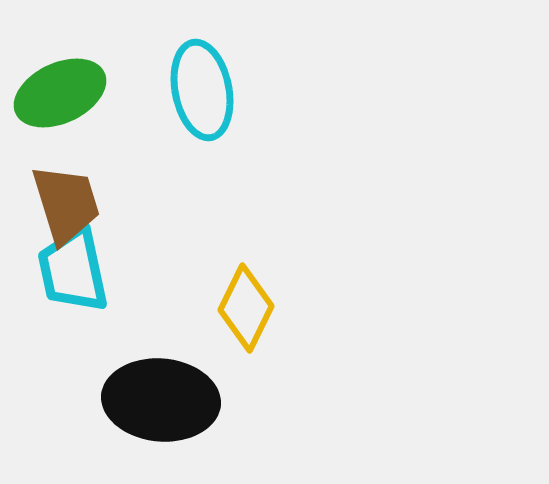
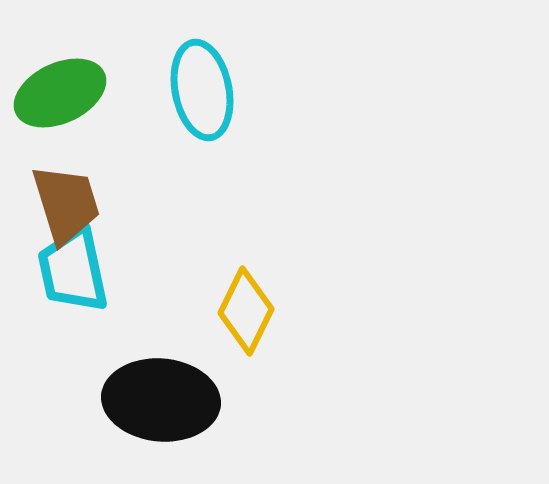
yellow diamond: moved 3 px down
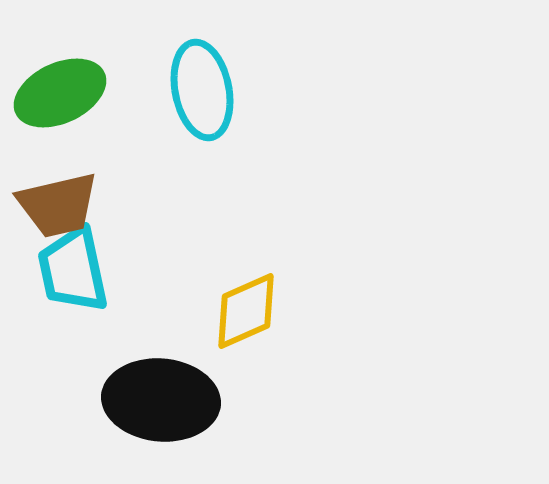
brown trapezoid: moved 8 px left, 1 px down; rotated 94 degrees clockwise
yellow diamond: rotated 40 degrees clockwise
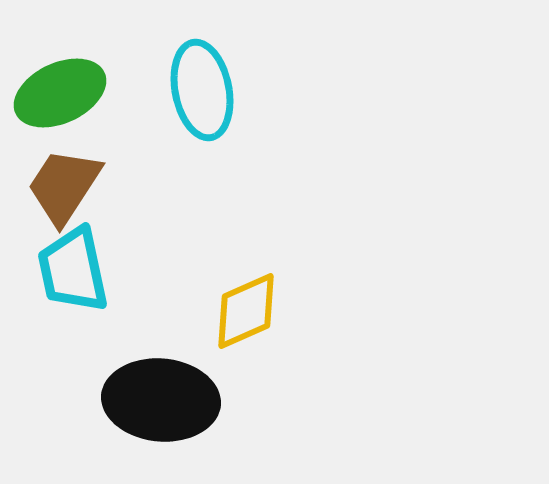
brown trapezoid: moved 6 px right, 19 px up; rotated 136 degrees clockwise
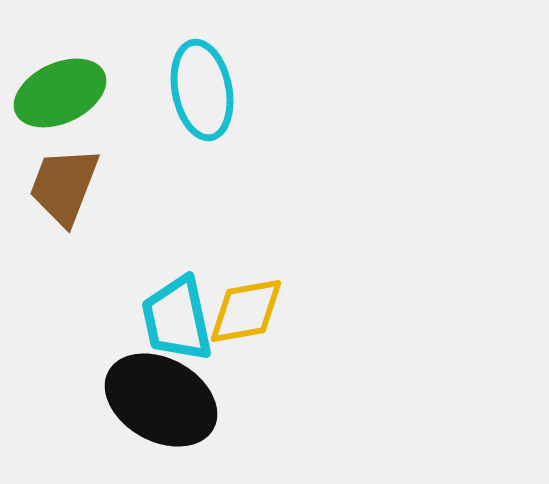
brown trapezoid: rotated 12 degrees counterclockwise
cyan trapezoid: moved 104 px right, 49 px down
yellow diamond: rotated 14 degrees clockwise
black ellipse: rotated 24 degrees clockwise
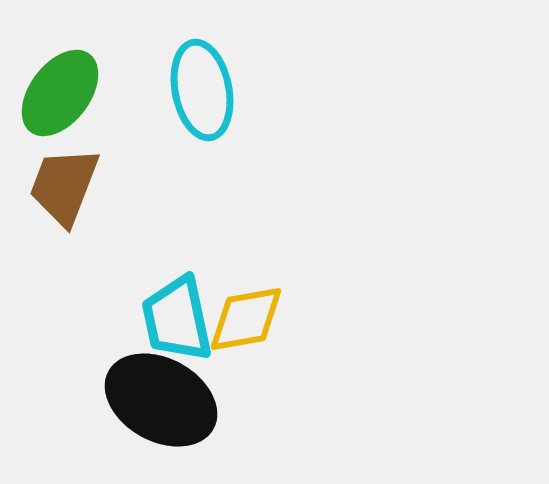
green ellipse: rotated 28 degrees counterclockwise
yellow diamond: moved 8 px down
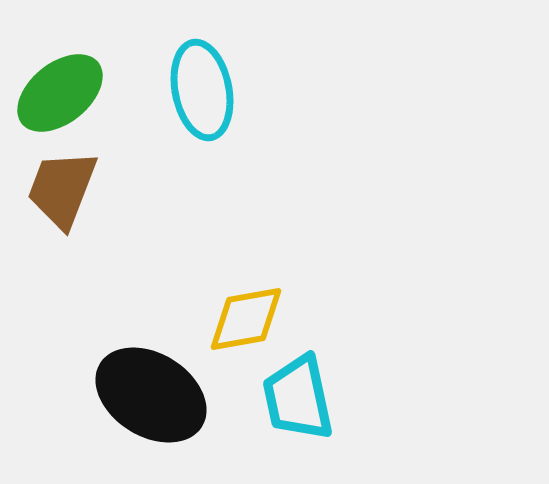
green ellipse: rotated 14 degrees clockwise
brown trapezoid: moved 2 px left, 3 px down
cyan trapezoid: moved 121 px right, 79 px down
black ellipse: moved 10 px left, 5 px up; rotated 3 degrees clockwise
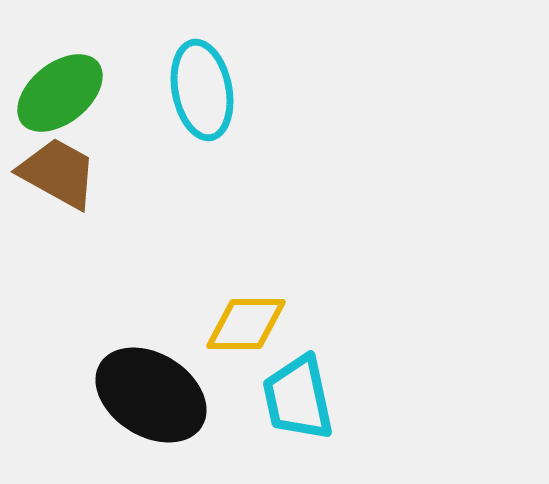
brown trapezoid: moved 4 px left, 16 px up; rotated 98 degrees clockwise
yellow diamond: moved 5 px down; rotated 10 degrees clockwise
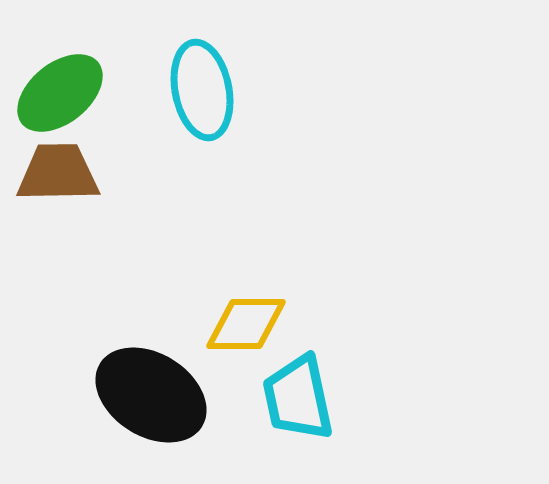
brown trapezoid: rotated 30 degrees counterclockwise
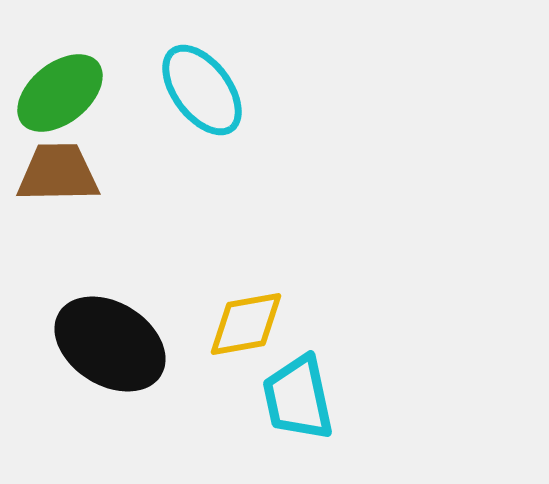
cyan ellipse: rotated 26 degrees counterclockwise
yellow diamond: rotated 10 degrees counterclockwise
black ellipse: moved 41 px left, 51 px up
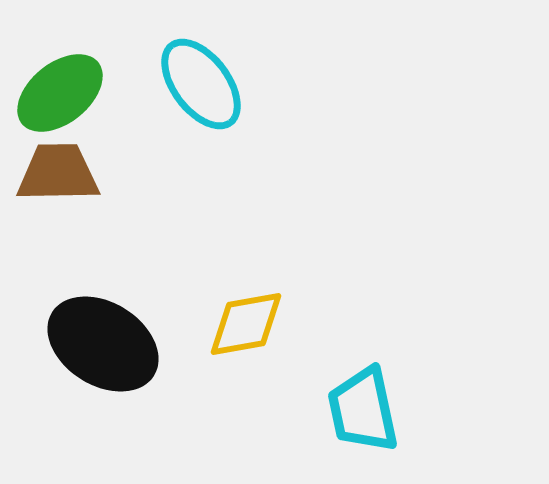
cyan ellipse: moved 1 px left, 6 px up
black ellipse: moved 7 px left
cyan trapezoid: moved 65 px right, 12 px down
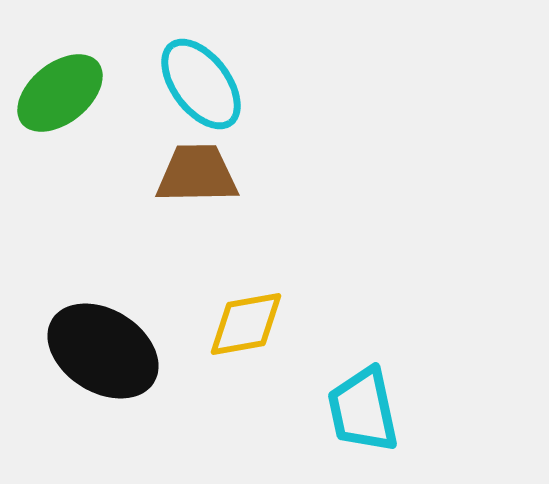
brown trapezoid: moved 139 px right, 1 px down
black ellipse: moved 7 px down
